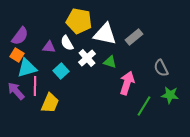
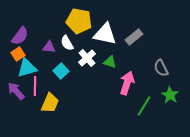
orange square: moved 1 px right, 1 px up; rotated 24 degrees clockwise
green star: rotated 24 degrees clockwise
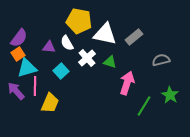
purple semicircle: moved 1 px left, 2 px down
gray semicircle: moved 8 px up; rotated 102 degrees clockwise
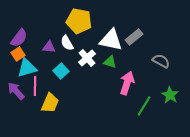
white triangle: moved 6 px right, 6 px down
gray semicircle: moved 1 px down; rotated 42 degrees clockwise
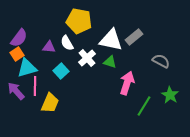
orange square: moved 1 px left
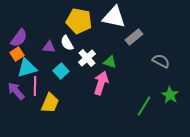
white triangle: moved 3 px right, 23 px up
pink arrow: moved 26 px left
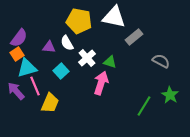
pink line: rotated 24 degrees counterclockwise
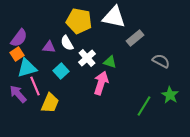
gray rectangle: moved 1 px right, 1 px down
purple arrow: moved 2 px right, 3 px down
